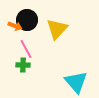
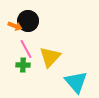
black circle: moved 1 px right, 1 px down
yellow triangle: moved 7 px left, 28 px down
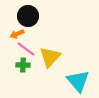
black circle: moved 5 px up
orange arrow: moved 2 px right, 8 px down; rotated 136 degrees clockwise
pink line: rotated 24 degrees counterclockwise
cyan triangle: moved 2 px right, 1 px up
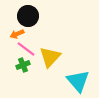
green cross: rotated 24 degrees counterclockwise
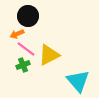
yellow triangle: moved 1 px left, 2 px up; rotated 20 degrees clockwise
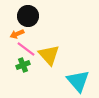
yellow triangle: rotated 45 degrees counterclockwise
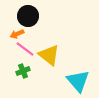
pink line: moved 1 px left
yellow triangle: rotated 10 degrees counterclockwise
green cross: moved 6 px down
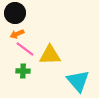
black circle: moved 13 px left, 3 px up
yellow triangle: moved 1 px right; rotated 40 degrees counterclockwise
green cross: rotated 24 degrees clockwise
